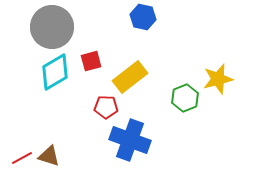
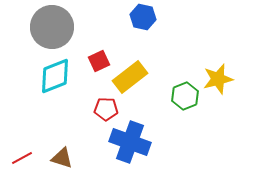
red square: moved 8 px right; rotated 10 degrees counterclockwise
cyan diamond: moved 4 px down; rotated 9 degrees clockwise
green hexagon: moved 2 px up
red pentagon: moved 2 px down
blue cross: moved 2 px down
brown triangle: moved 13 px right, 2 px down
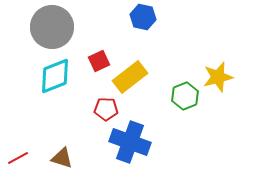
yellow star: moved 2 px up
red line: moved 4 px left
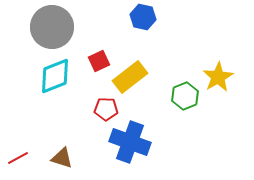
yellow star: rotated 16 degrees counterclockwise
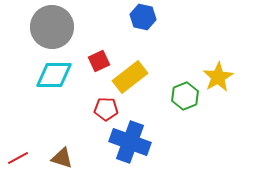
cyan diamond: moved 1 px left, 1 px up; rotated 21 degrees clockwise
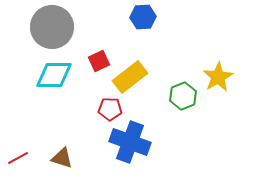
blue hexagon: rotated 15 degrees counterclockwise
green hexagon: moved 2 px left
red pentagon: moved 4 px right
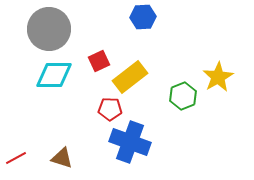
gray circle: moved 3 px left, 2 px down
red line: moved 2 px left
